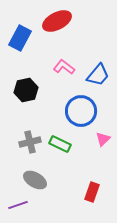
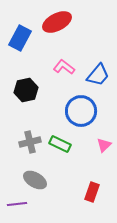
red ellipse: moved 1 px down
pink triangle: moved 1 px right, 6 px down
purple line: moved 1 px left, 1 px up; rotated 12 degrees clockwise
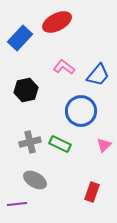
blue rectangle: rotated 15 degrees clockwise
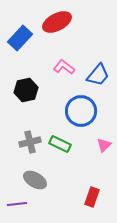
red rectangle: moved 5 px down
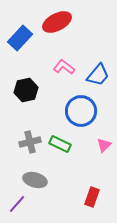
gray ellipse: rotated 15 degrees counterclockwise
purple line: rotated 42 degrees counterclockwise
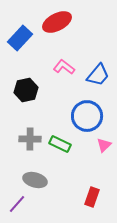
blue circle: moved 6 px right, 5 px down
gray cross: moved 3 px up; rotated 15 degrees clockwise
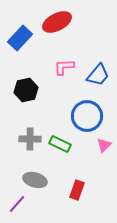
pink L-shape: rotated 40 degrees counterclockwise
red rectangle: moved 15 px left, 7 px up
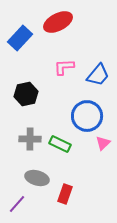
red ellipse: moved 1 px right
black hexagon: moved 4 px down
pink triangle: moved 1 px left, 2 px up
gray ellipse: moved 2 px right, 2 px up
red rectangle: moved 12 px left, 4 px down
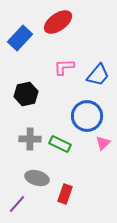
red ellipse: rotated 8 degrees counterclockwise
